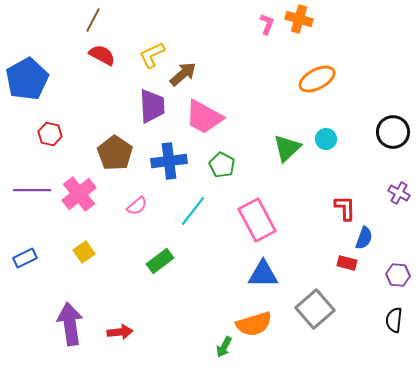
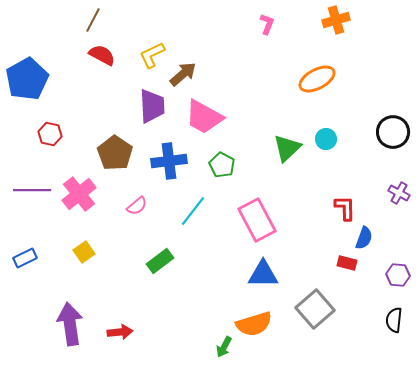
orange cross: moved 37 px right, 1 px down; rotated 32 degrees counterclockwise
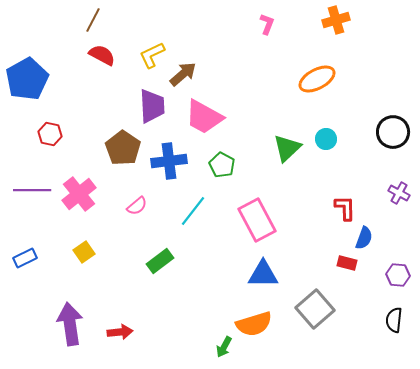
brown pentagon: moved 8 px right, 5 px up
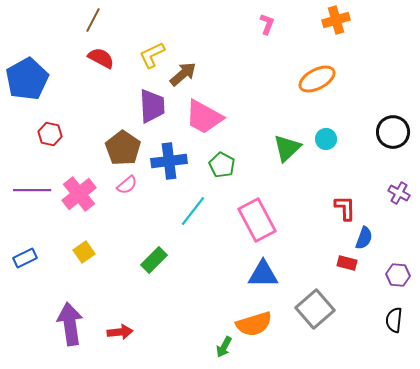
red semicircle: moved 1 px left, 3 px down
pink semicircle: moved 10 px left, 21 px up
green rectangle: moved 6 px left, 1 px up; rotated 8 degrees counterclockwise
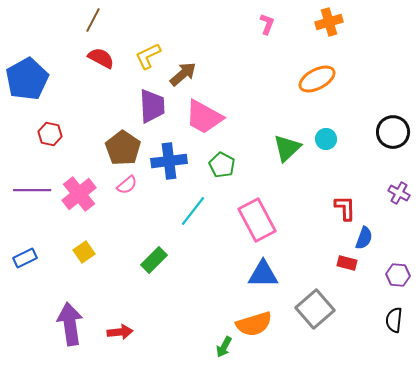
orange cross: moved 7 px left, 2 px down
yellow L-shape: moved 4 px left, 1 px down
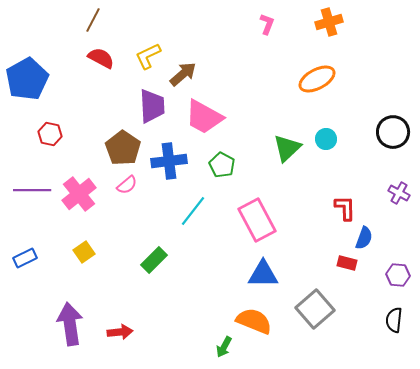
orange semicircle: moved 3 px up; rotated 141 degrees counterclockwise
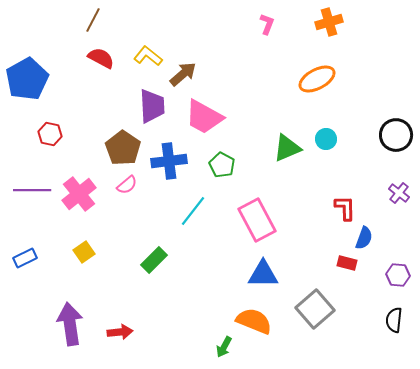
yellow L-shape: rotated 64 degrees clockwise
black circle: moved 3 px right, 3 px down
green triangle: rotated 20 degrees clockwise
purple cross: rotated 10 degrees clockwise
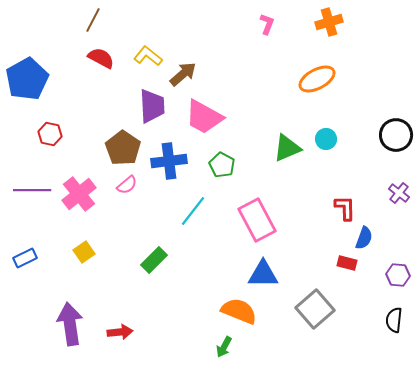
orange semicircle: moved 15 px left, 10 px up
